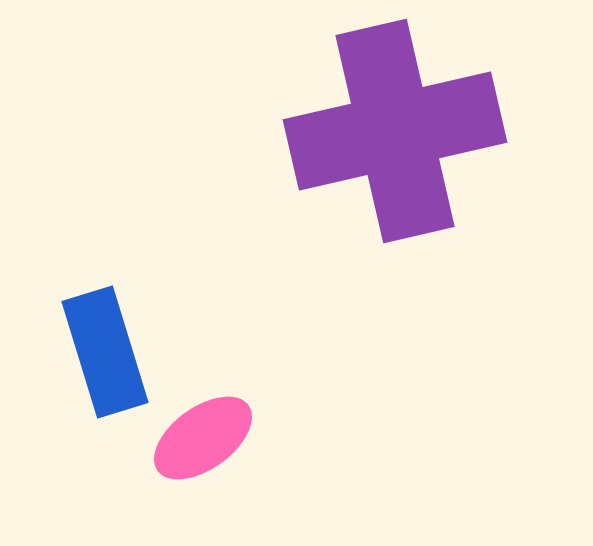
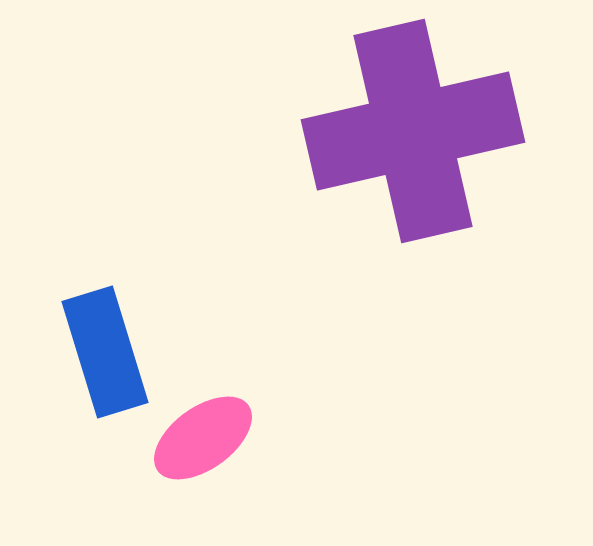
purple cross: moved 18 px right
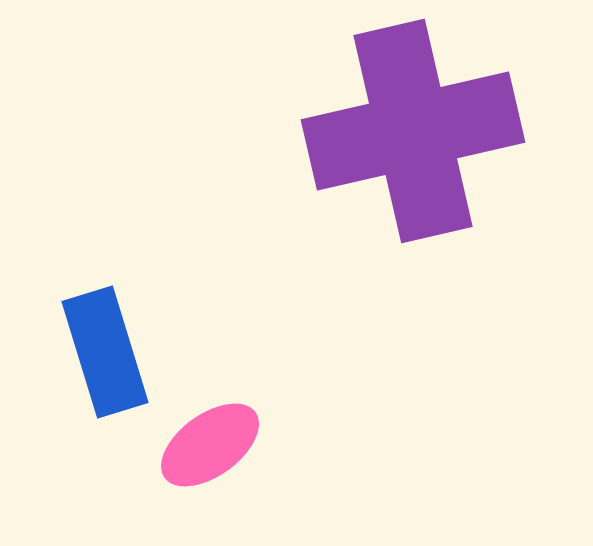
pink ellipse: moved 7 px right, 7 px down
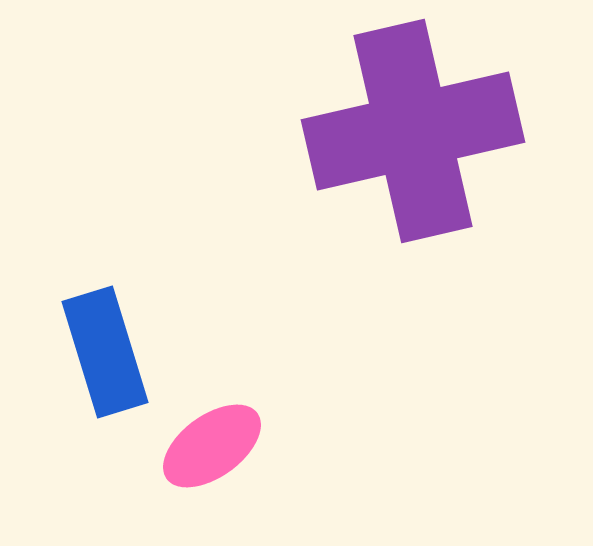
pink ellipse: moved 2 px right, 1 px down
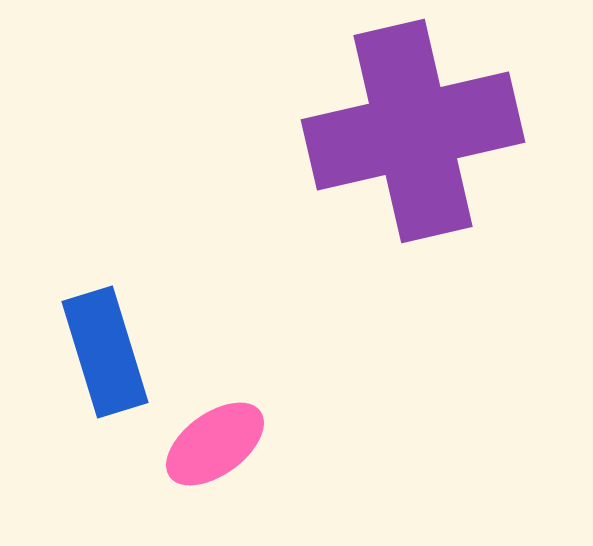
pink ellipse: moved 3 px right, 2 px up
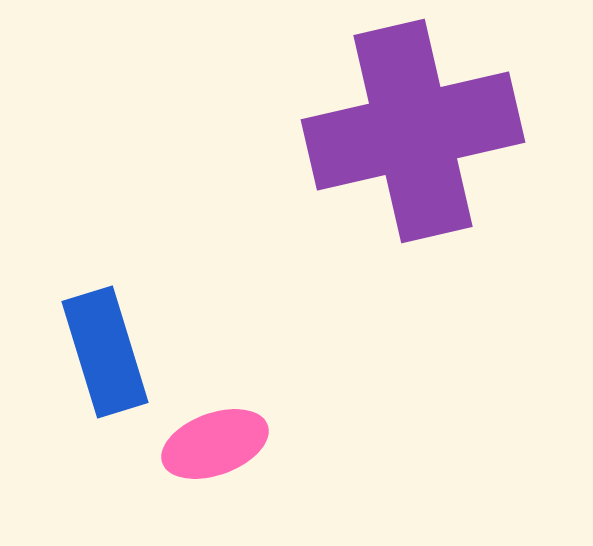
pink ellipse: rotated 16 degrees clockwise
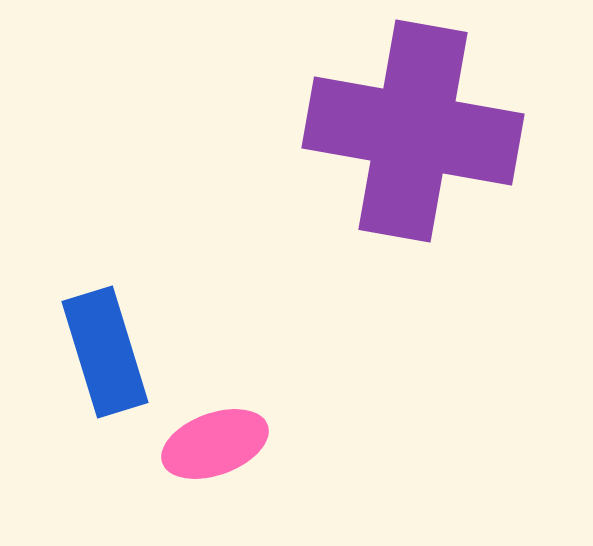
purple cross: rotated 23 degrees clockwise
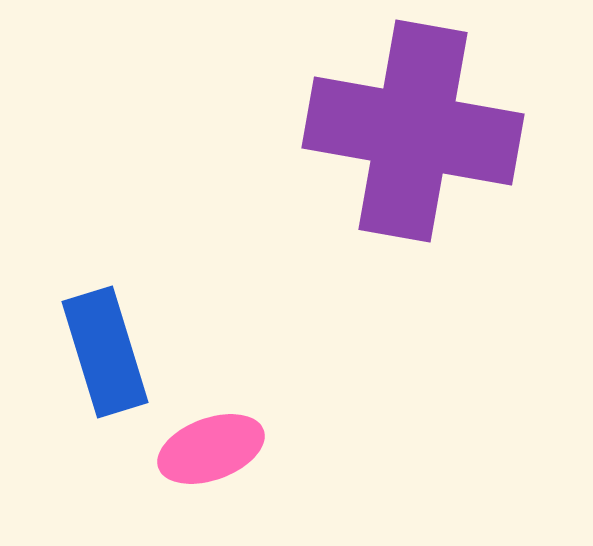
pink ellipse: moved 4 px left, 5 px down
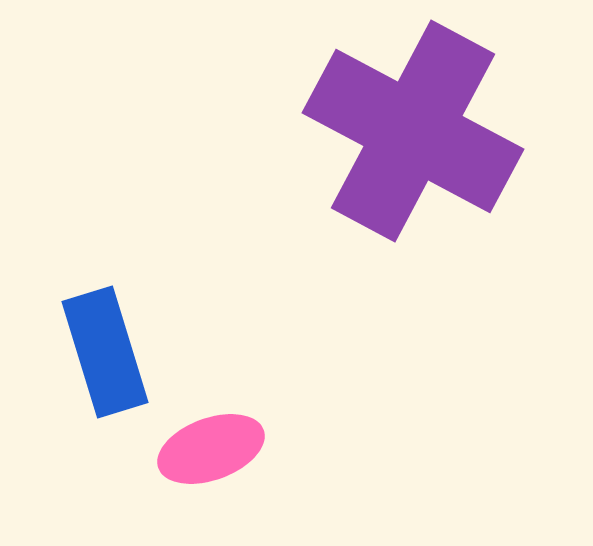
purple cross: rotated 18 degrees clockwise
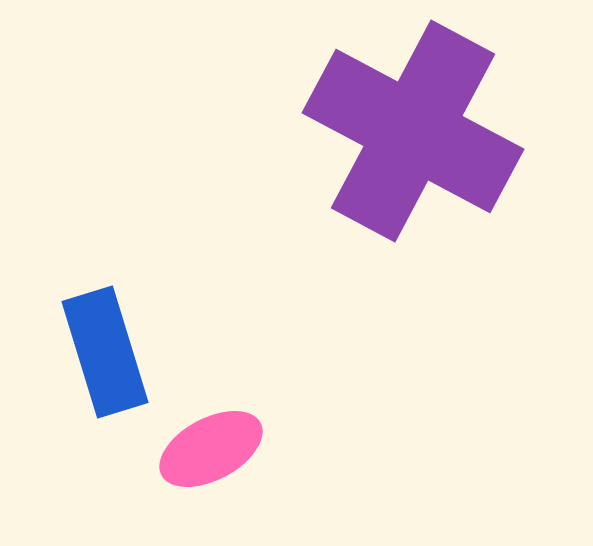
pink ellipse: rotated 8 degrees counterclockwise
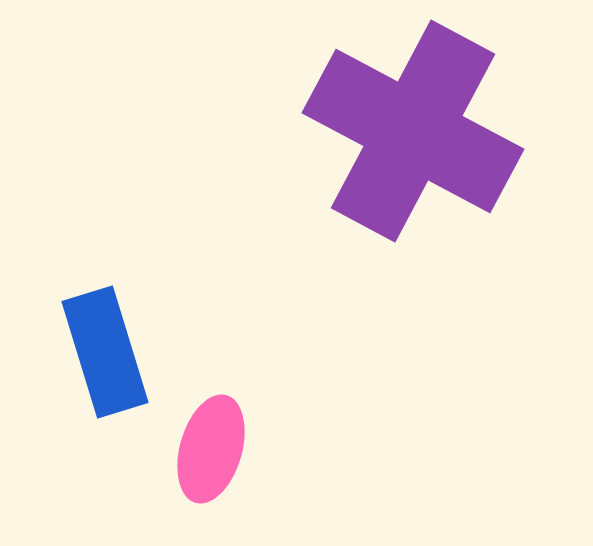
pink ellipse: rotated 46 degrees counterclockwise
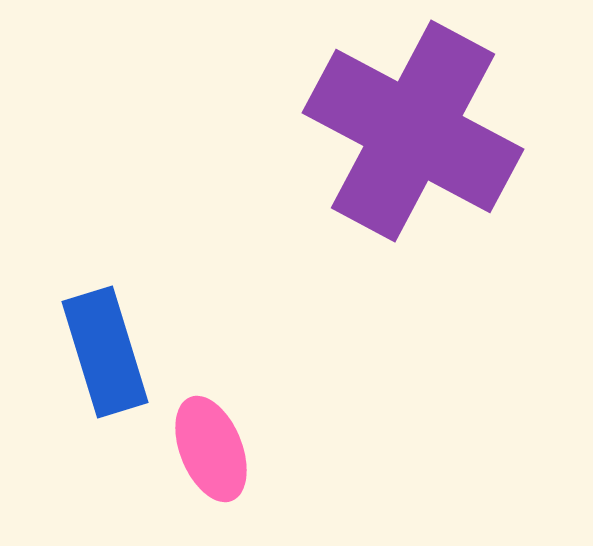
pink ellipse: rotated 38 degrees counterclockwise
